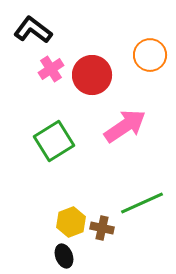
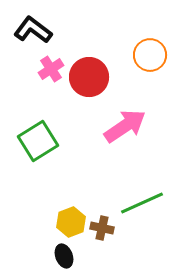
red circle: moved 3 px left, 2 px down
green square: moved 16 px left
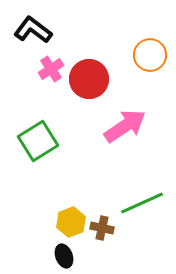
red circle: moved 2 px down
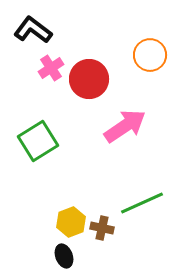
pink cross: moved 1 px up
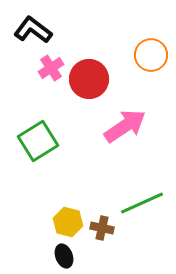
orange circle: moved 1 px right
yellow hexagon: moved 3 px left; rotated 24 degrees counterclockwise
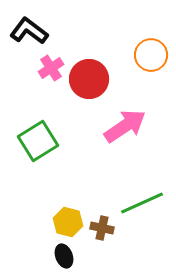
black L-shape: moved 4 px left, 1 px down
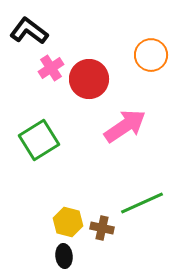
green square: moved 1 px right, 1 px up
black ellipse: rotated 15 degrees clockwise
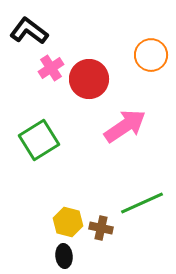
brown cross: moved 1 px left
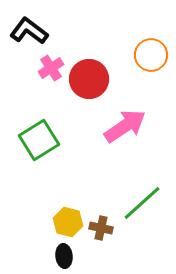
green line: rotated 18 degrees counterclockwise
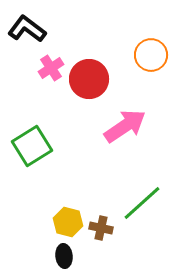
black L-shape: moved 2 px left, 2 px up
green square: moved 7 px left, 6 px down
